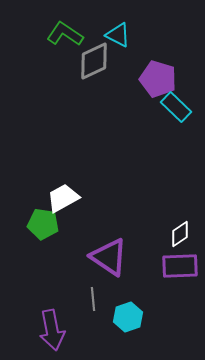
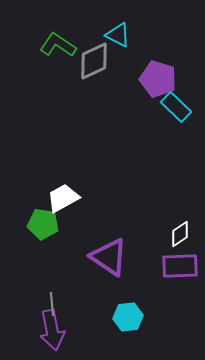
green L-shape: moved 7 px left, 11 px down
gray line: moved 41 px left, 5 px down
cyan hexagon: rotated 12 degrees clockwise
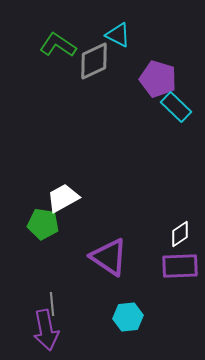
purple arrow: moved 6 px left
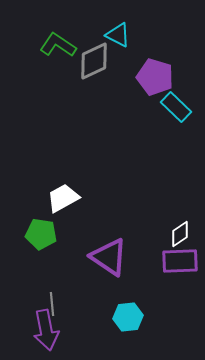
purple pentagon: moved 3 px left, 2 px up
green pentagon: moved 2 px left, 10 px down
purple rectangle: moved 5 px up
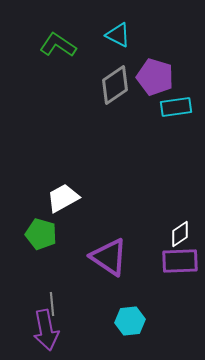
gray diamond: moved 21 px right, 24 px down; rotated 9 degrees counterclockwise
cyan rectangle: rotated 52 degrees counterclockwise
green pentagon: rotated 8 degrees clockwise
cyan hexagon: moved 2 px right, 4 px down
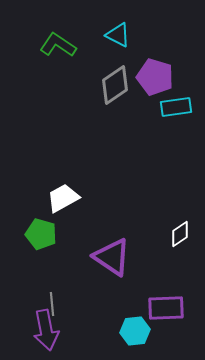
purple triangle: moved 3 px right
purple rectangle: moved 14 px left, 47 px down
cyan hexagon: moved 5 px right, 10 px down
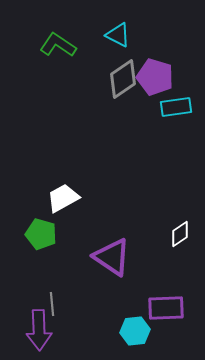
gray diamond: moved 8 px right, 6 px up
purple arrow: moved 7 px left; rotated 9 degrees clockwise
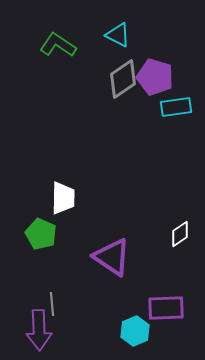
white trapezoid: rotated 120 degrees clockwise
green pentagon: rotated 8 degrees clockwise
cyan hexagon: rotated 16 degrees counterclockwise
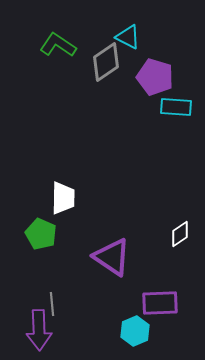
cyan triangle: moved 10 px right, 2 px down
gray diamond: moved 17 px left, 17 px up
cyan rectangle: rotated 12 degrees clockwise
purple rectangle: moved 6 px left, 5 px up
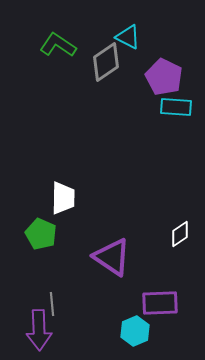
purple pentagon: moved 9 px right; rotated 9 degrees clockwise
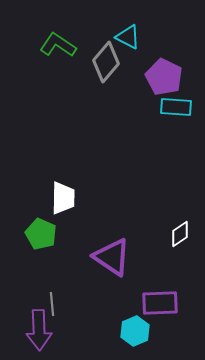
gray diamond: rotated 15 degrees counterclockwise
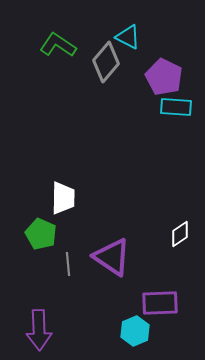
gray line: moved 16 px right, 40 px up
